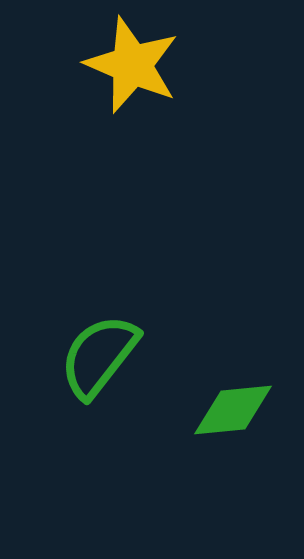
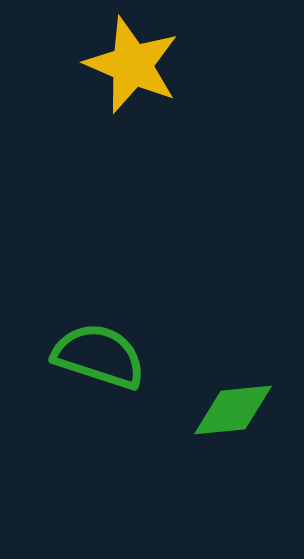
green semicircle: rotated 70 degrees clockwise
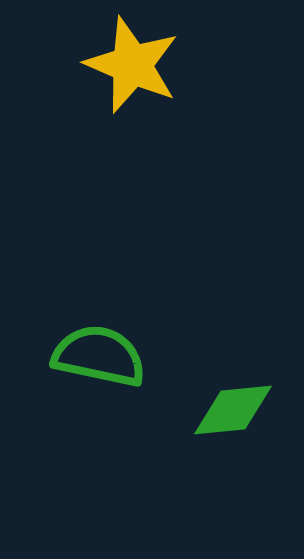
green semicircle: rotated 6 degrees counterclockwise
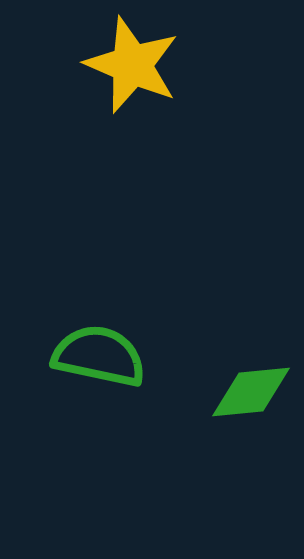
green diamond: moved 18 px right, 18 px up
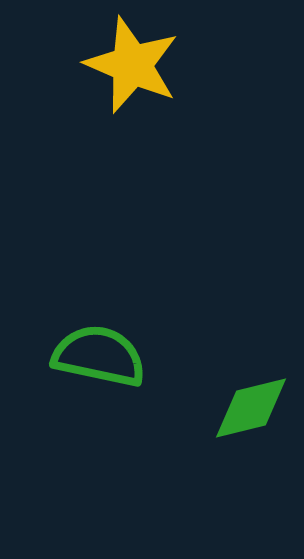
green diamond: moved 16 px down; rotated 8 degrees counterclockwise
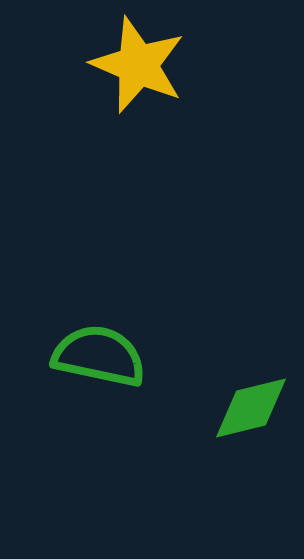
yellow star: moved 6 px right
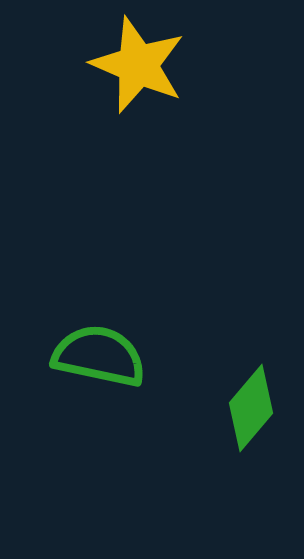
green diamond: rotated 36 degrees counterclockwise
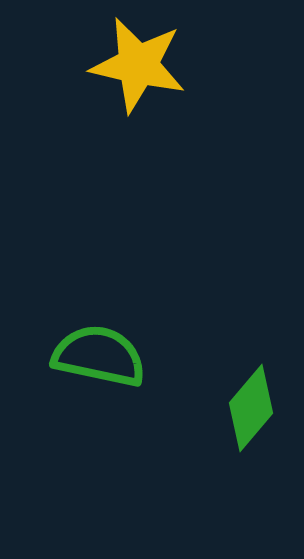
yellow star: rotated 10 degrees counterclockwise
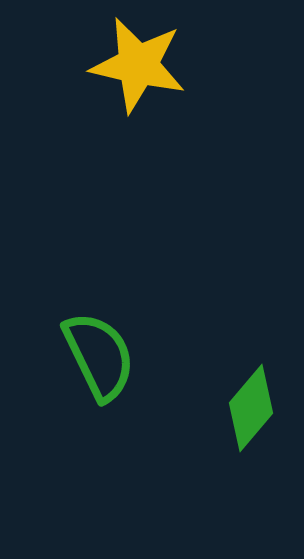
green semicircle: rotated 52 degrees clockwise
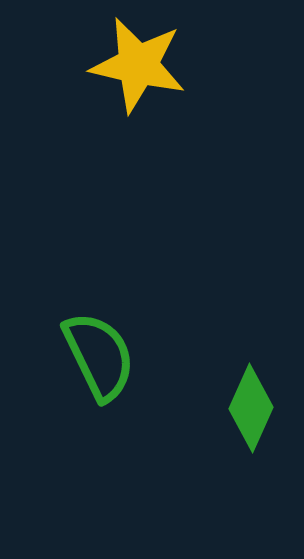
green diamond: rotated 16 degrees counterclockwise
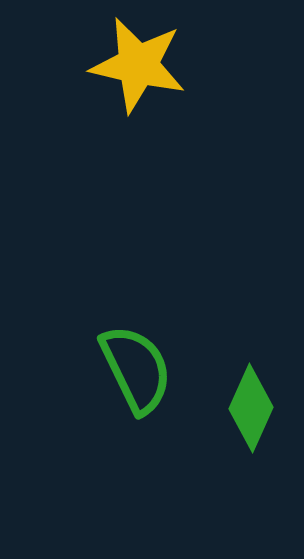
green semicircle: moved 37 px right, 13 px down
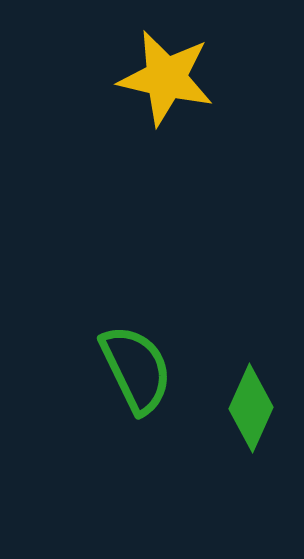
yellow star: moved 28 px right, 13 px down
